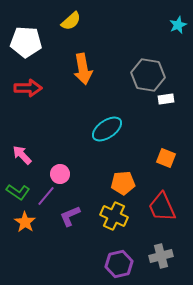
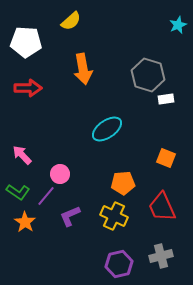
gray hexagon: rotated 8 degrees clockwise
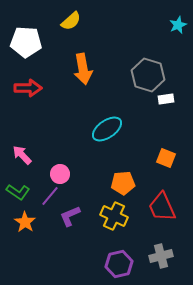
purple line: moved 4 px right
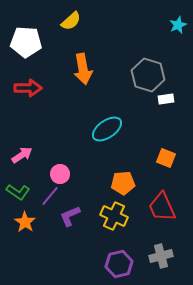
pink arrow: rotated 100 degrees clockwise
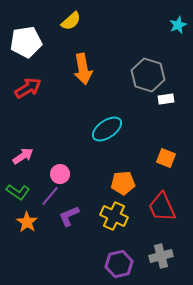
white pentagon: rotated 12 degrees counterclockwise
red arrow: rotated 32 degrees counterclockwise
pink arrow: moved 1 px right, 1 px down
purple L-shape: moved 1 px left
orange star: moved 2 px right
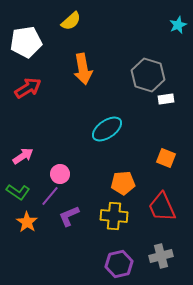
yellow cross: rotated 20 degrees counterclockwise
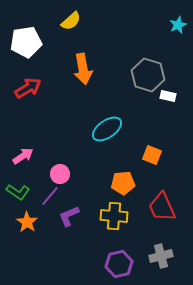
white rectangle: moved 2 px right, 3 px up; rotated 21 degrees clockwise
orange square: moved 14 px left, 3 px up
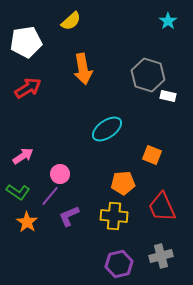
cyan star: moved 10 px left, 4 px up; rotated 12 degrees counterclockwise
